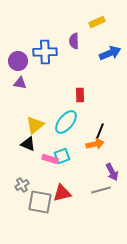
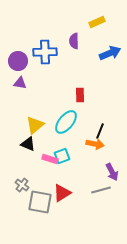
orange arrow: rotated 24 degrees clockwise
gray cross: rotated 24 degrees counterclockwise
red triangle: rotated 18 degrees counterclockwise
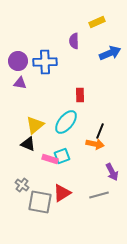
blue cross: moved 10 px down
gray line: moved 2 px left, 5 px down
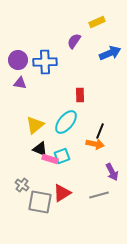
purple semicircle: rotated 35 degrees clockwise
purple circle: moved 1 px up
black triangle: moved 12 px right, 5 px down
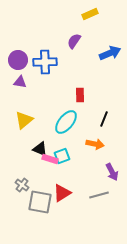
yellow rectangle: moved 7 px left, 8 px up
purple triangle: moved 1 px up
yellow triangle: moved 11 px left, 5 px up
black line: moved 4 px right, 12 px up
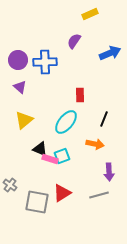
purple triangle: moved 5 px down; rotated 32 degrees clockwise
purple arrow: moved 3 px left; rotated 24 degrees clockwise
gray cross: moved 12 px left
gray square: moved 3 px left
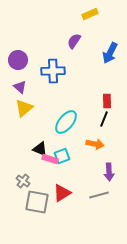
blue arrow: rotated 140 degrees clockwise
blue cross: moved 8 px right, 9 px down
red rectangle: moved 27 px right, 6 px down
yellow triangle: moved 12 px up
gray cross: moved 13 px right, 4 px up
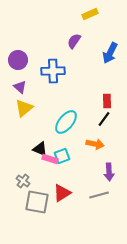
black line: rotated 14 degrees clockwise
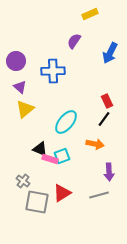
purple circle: moved 2 px left, 1 px down
red rectangle: rotated 24 degrees counterclockwise
yellow triangle: moved 1 px right, 1 px down
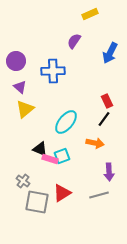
orange arrow: moved 1 px up
